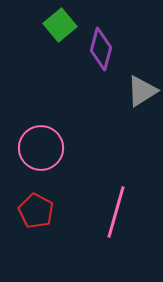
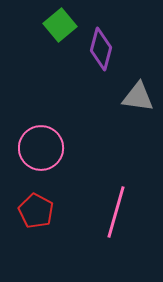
gray triangle: moved 4 px left, 6 px down; rotated 40 degrees clockwise
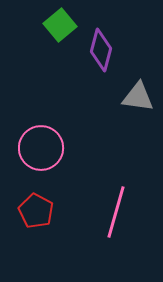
purple diamond: moved 1 px down
